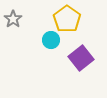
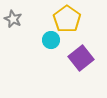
gray star: rotated 12 degrees counterclockwise
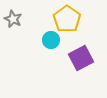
purple square: rotated 10 degrees clockwise
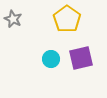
cyan circle: moved 19 px down
purple square: rotated 15 degrees clockwise
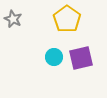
cyan circle: moved 3 px right, 2 px up
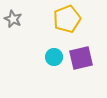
yellow pentagon: rotated 16 degrees clockwise
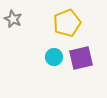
yellow pentagon: moved 4 px down
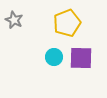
gray star: moved 1 px right, 1 px down
purple square: rotated 15 degrees clockwise
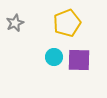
gray star: moved 1 px right, 3 px down; rotated 24 degrees clockwise
purple square: moved 2 px left, 2 px down
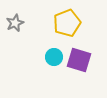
purple square: rotated 15 degrees clockwise
